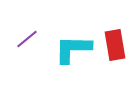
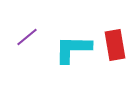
purple line: moved 2 px up
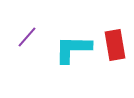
purple line: rotated 10 degrees counterclockwise
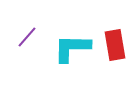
cyan L-shape: moved 1 px left, 1 px up
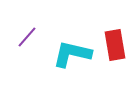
cyan L-shape: moved 6 px down; rotated 12 degrees clockwise
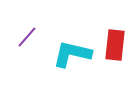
red rectangle: rotated 16 degrees clockwise
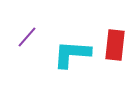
cyan L-shape: rotated 9 degrees counterclockwise
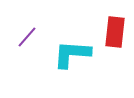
red rectangle: moved 13 px up
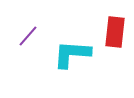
purple line: moved 1 px right, 1 px up
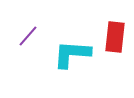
red rectangle: moved 5 px down
